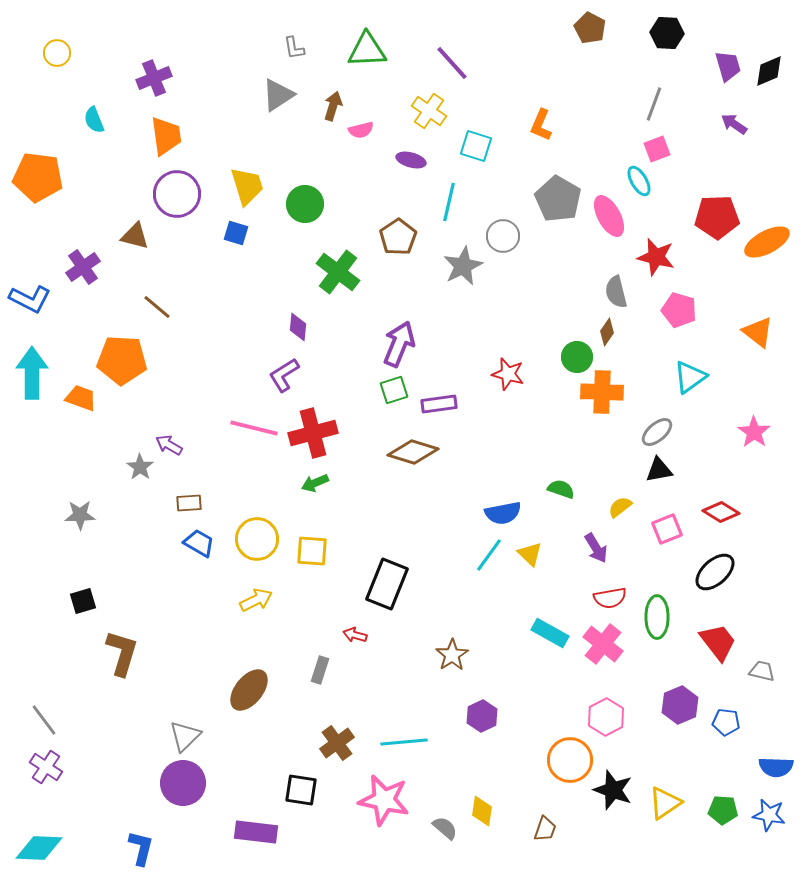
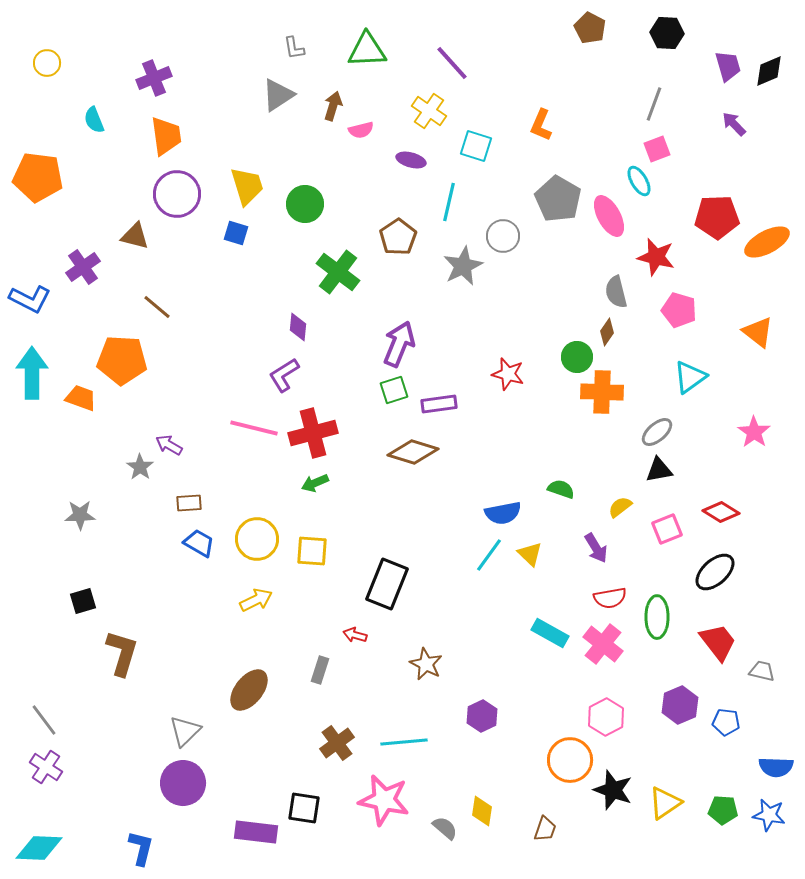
yellow circle at (57, 53): moved 10 px left, 10 px down
purple arrow at (734, 124): rotated 12 degrees clockwise
brown star at (452, 655): moved 26 px left, 9 px down; rotated 12 degrees counterclockwise
gray triangle at (185, 736): moved 5 px up
black square at (301, 790): moved 3 px right, 18 px down
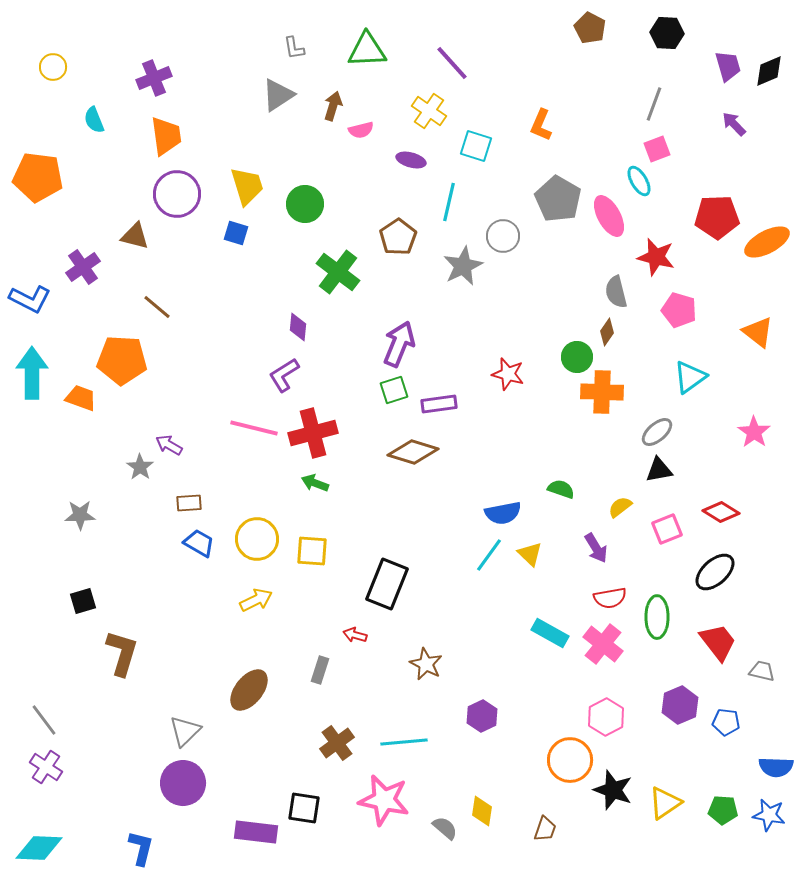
yellow circle at (47, 63): moved 6 px right, 4 px down
green arrow at (315, 483): rotated 44 degrees clockwise
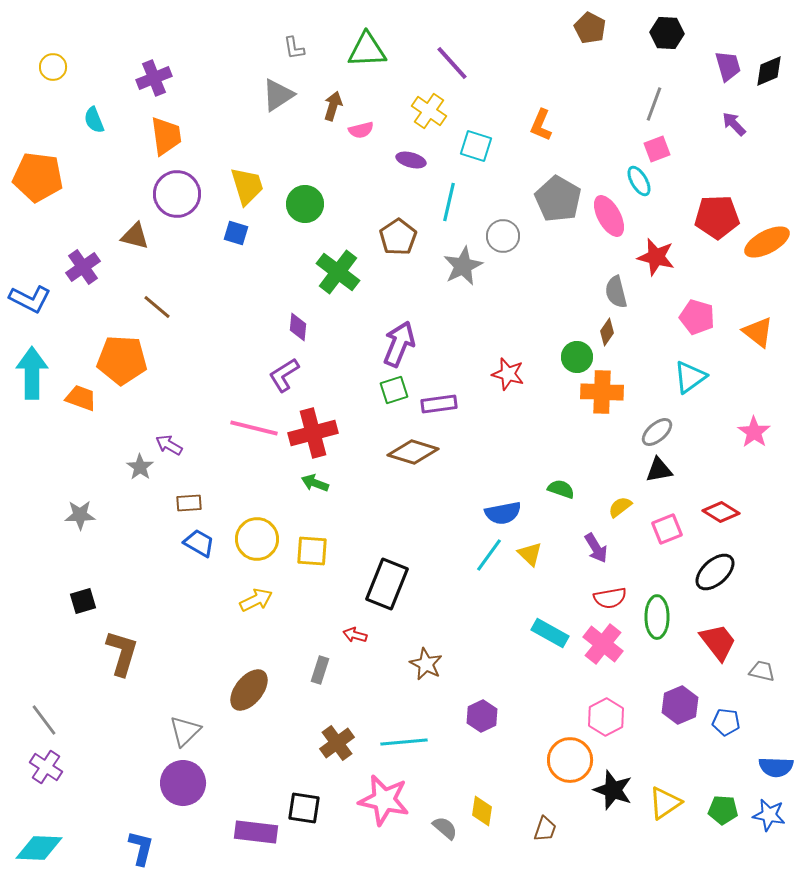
pink pentagon at (679, 310): moved 18 px right, 7 px down
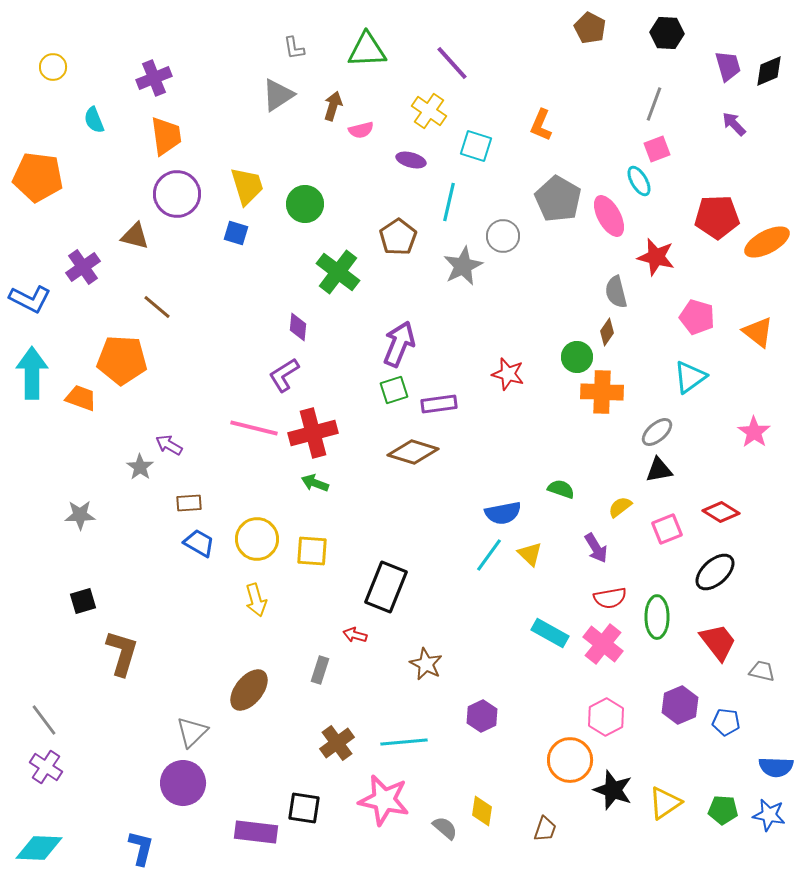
black rectangle at (387, 584): moved 1 px left, 3 px down
yellow arrow at (256, 600): rotated 100 degrees clockwise
gray triangle at (185, 731): moved 7 px right, 1 px down
